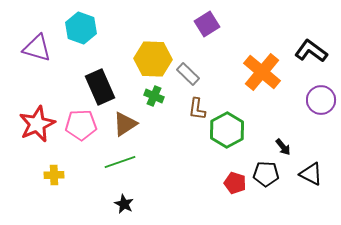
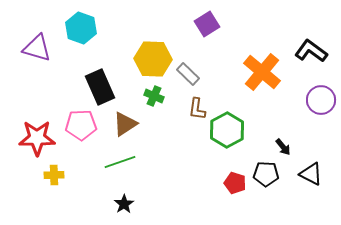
red star: moved 14 px down; rotated 24 degrees clockwise
black star: rotated 12 degrees clockwise
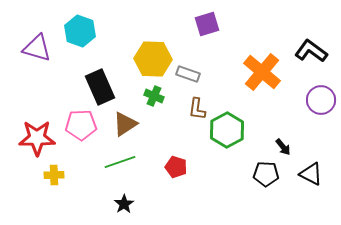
purple square: rotated 15 degrees clockwise
cyan hexagon: moved 1 px left, 3 px down
gray rectangle: rotated 25 degrees counterclockwise
red pentagon: moved 59 px left, 16 px up
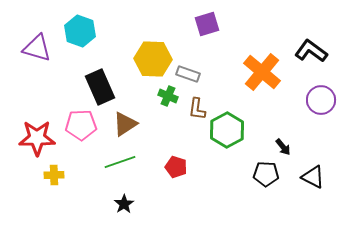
green cross: moved 14 px right
black triangle: moved 2 px right, 3 px down
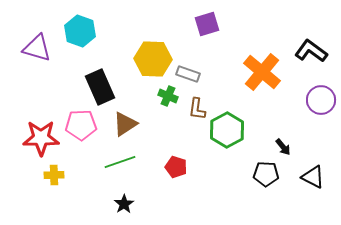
red star: moved 4 px right
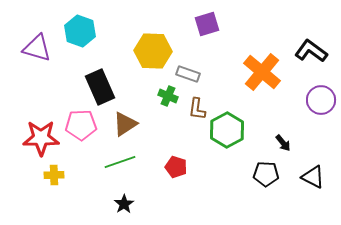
yellow hexagon: moved 8 px up
black arrow: moved 4 px up
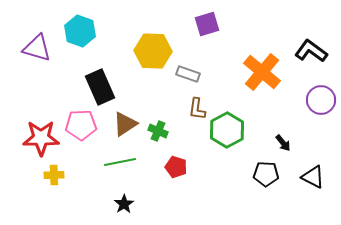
green cross: moved 10 px left, 35 px down
green line: rotated 8 degrees clockwise
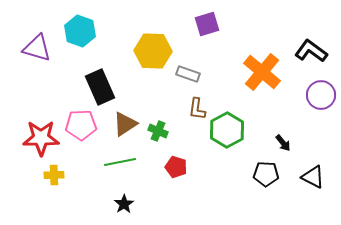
purple circle: moved 5 px up
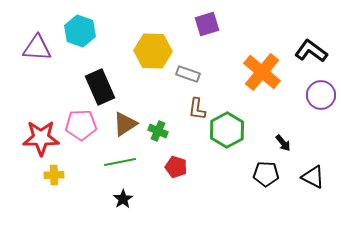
purple triangle: rotated 12 degrees counterclockwise
black star: moved 1 px left, 5 px up
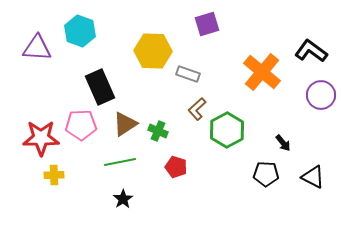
brown L-shape: rotated 40 degrees clockwise
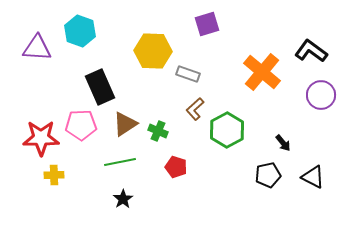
brown L-shape: moved 2 px left
black pentagon: moved 2 px right, 1 px down; rotated 15 degrees counterclockwise
